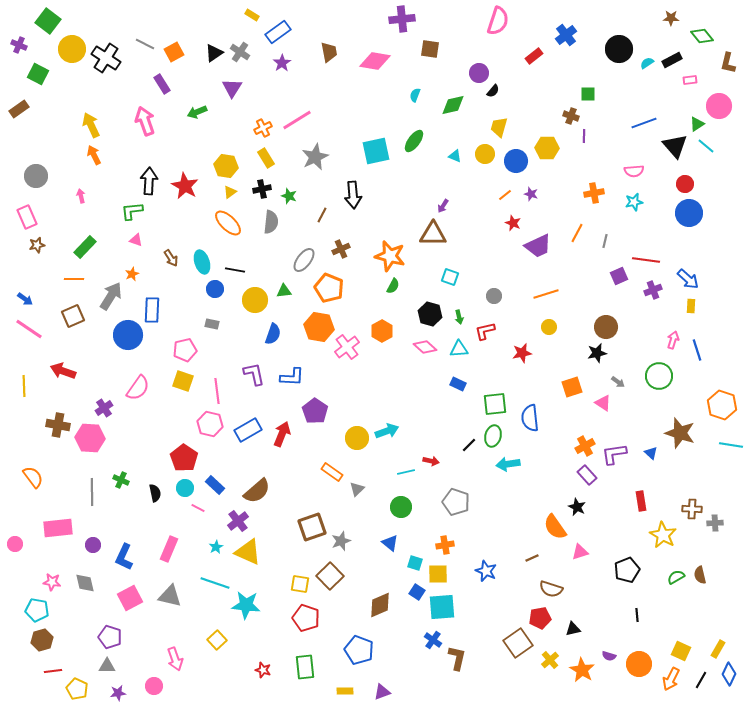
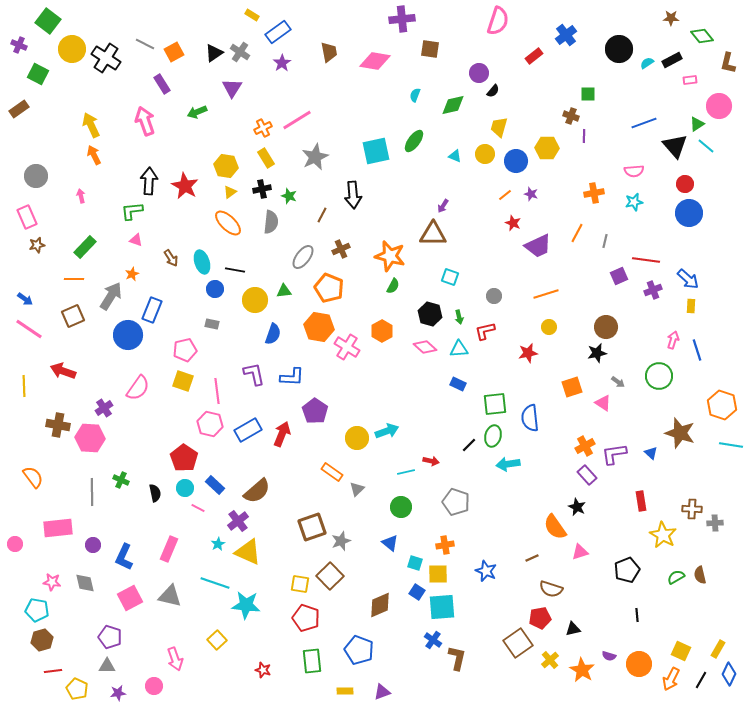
gray ellipse at (304, 260): moved 1 px left, 3 px up
blue rectangle at (152, 310): rotated 20 degrees clockwise
pink cross at (347, 347): rotated 20 degrees counterclockwise
red star at (522, 353): moved 6 px right
cyan star at (216, 547): moved 2 px right, 3 px up
green rectangle at (305, 667): moved 7 px right, 6 px up
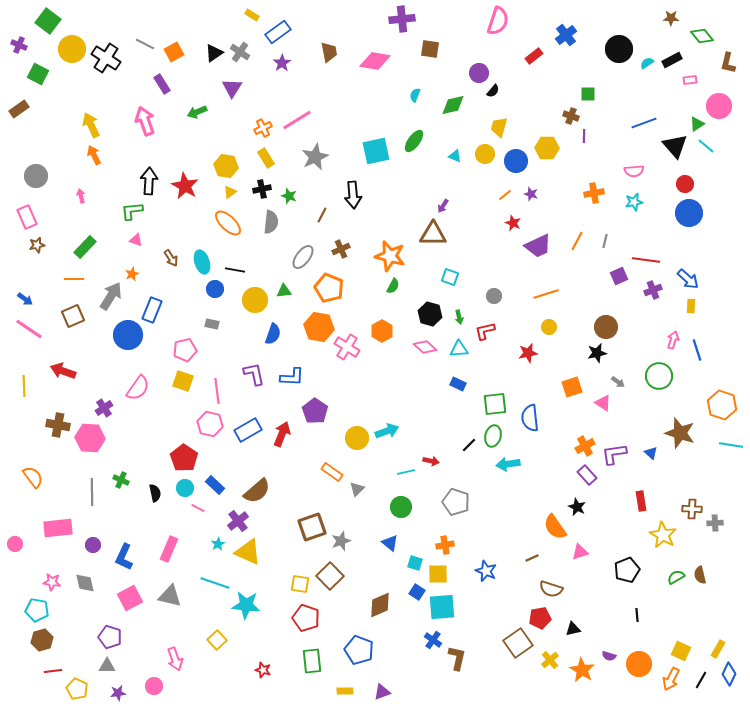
orange line at (577, 233): moved 8 px down
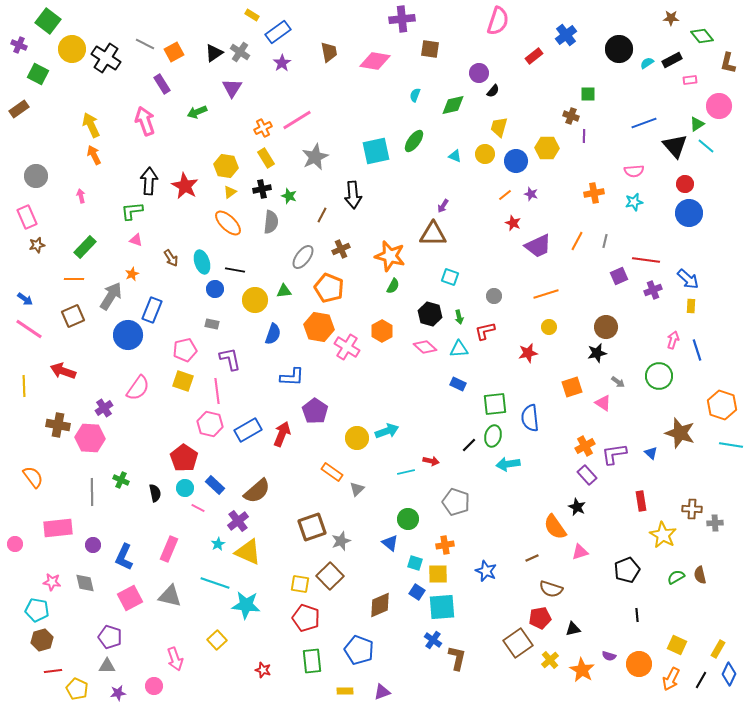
purple L-shape at (254, 374): moved 24 px left, 15 px up
green circle at (401, 507): moved 7 px right, 12 px down
yellow square at (681, 651): moved 4 px left, 6 px up
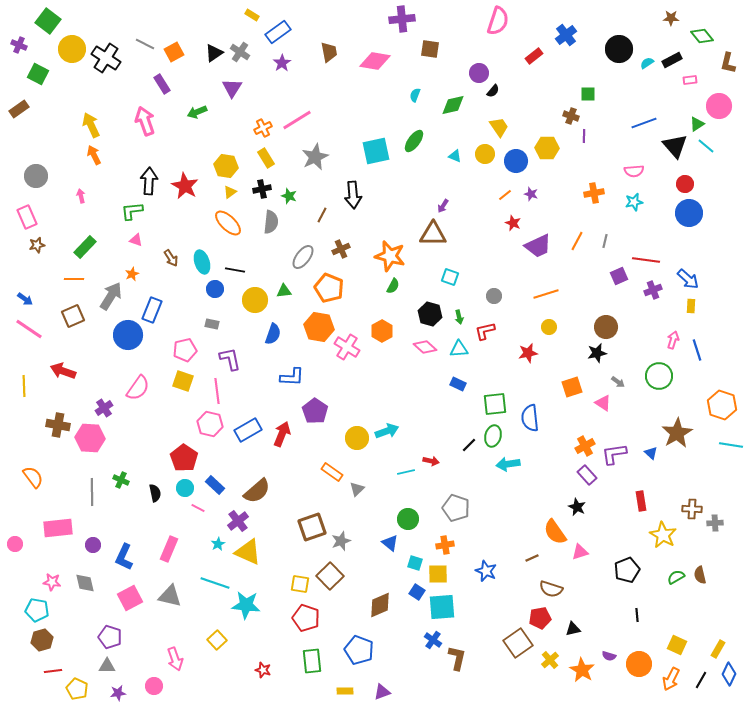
yellow trapezoid at (499, 127): rotated 130 degrees clockwise
brown star at (680, 433): moved 3 px left; rotated 24 degrees clockwise
gray pentagon at (456, 502): moved 6 px down
orange semicircle at (555, 527): moved 5 px down
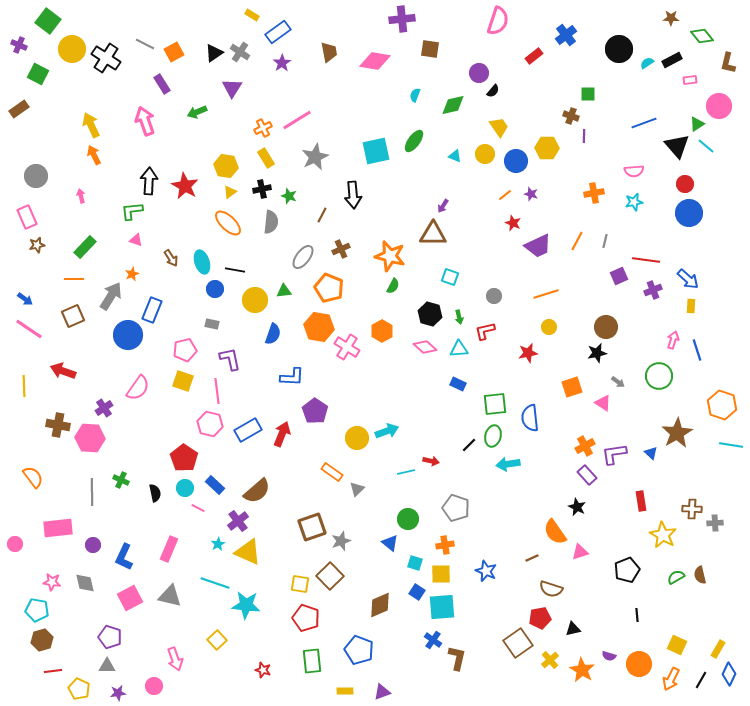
black triangle at (675, 146): moved 2 px right
yellow square at (438, 574): moved 3 px right
yellow pentagon at (77, 689): moved 2 px right
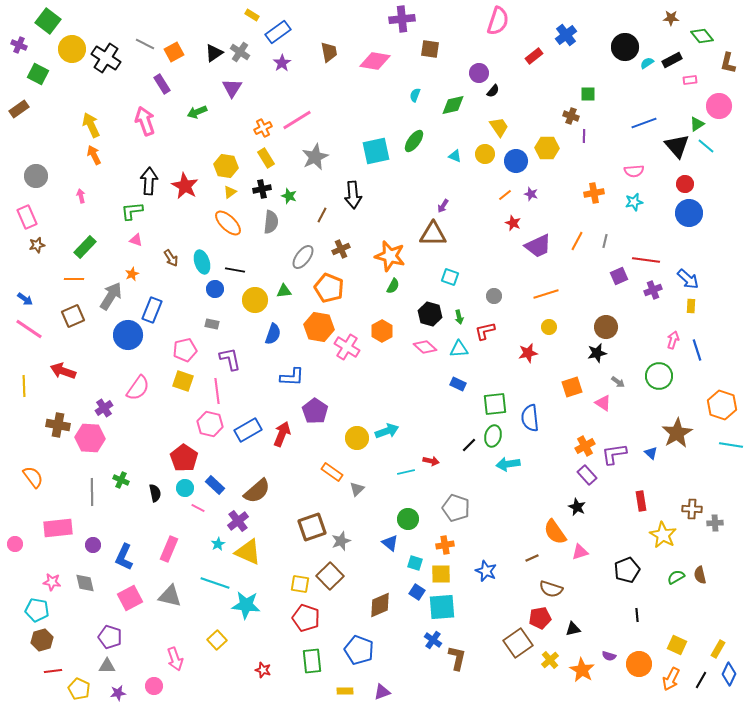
black circle at (619, 49): moved 6 px right, 2 px up
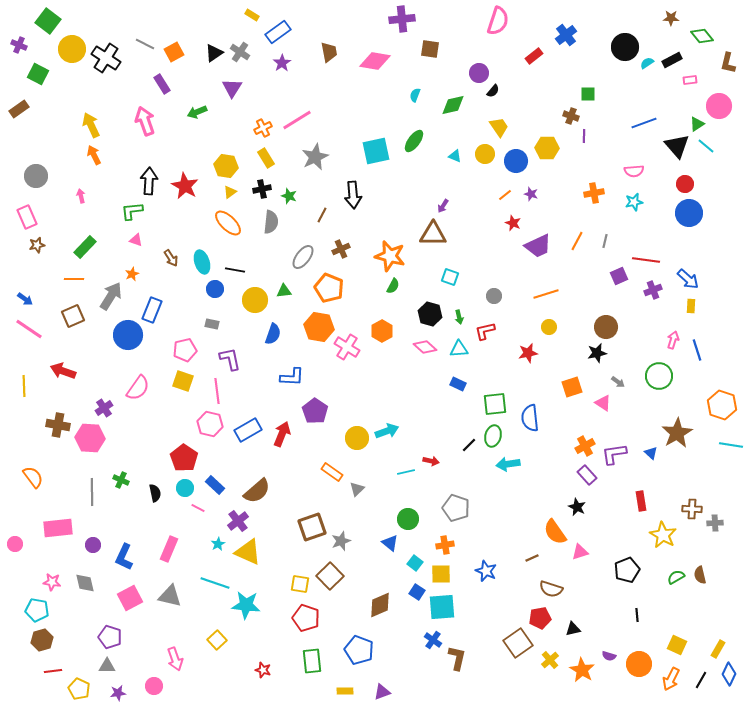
cyan square at (415, 563): rotated 21 degrees clockwise
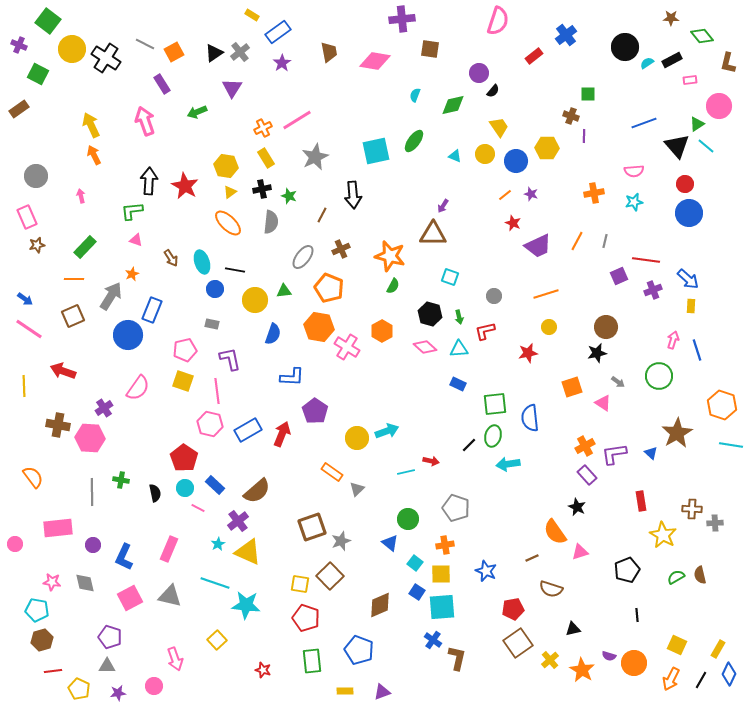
gray cross at (240, 52): rotated 18 degrees clockwise
green cross at (121, 480): rotated 14 degrees counterclockwise
red pentagon at (540, 618): moved 27 px left, 9 px up
orange circle at (639, 664): moved 5 px left, 1 px up
